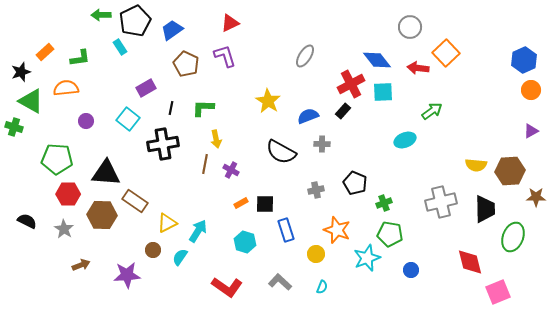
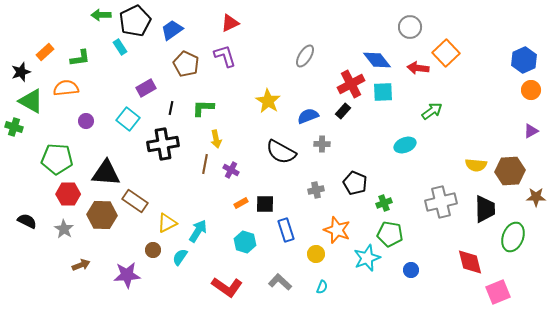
cyan ellipse at (405, 140): moved 5 px down
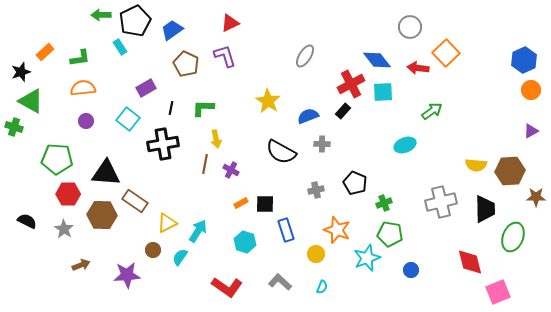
orange semicircle at (66, 88): moved 17 px right
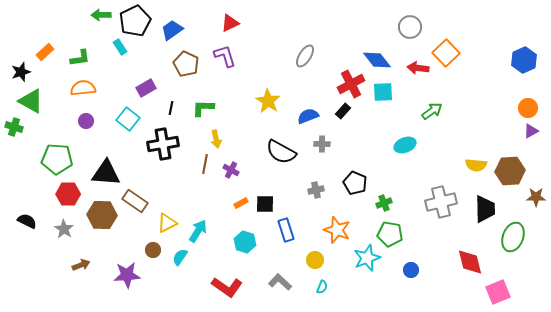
orange circle at (531, 90): moved 3 px left, 18 px down
yellow circle at (316, 254): moved 1 px left, 6 px down
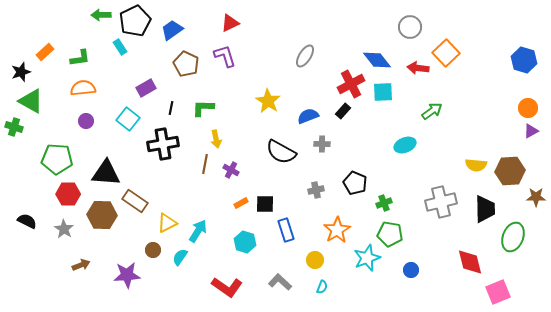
blue hexagon at (524, 60): rotated 20 degrees counterclockwise
orange star at (337, 230): rotated 20 degrees clockwise
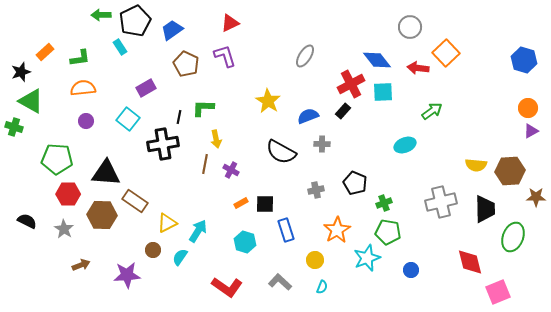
black line at (171, 108): moved 8 px right, 9 px down
green pentagon at (390, 234): moved 2 px left, 2 px up
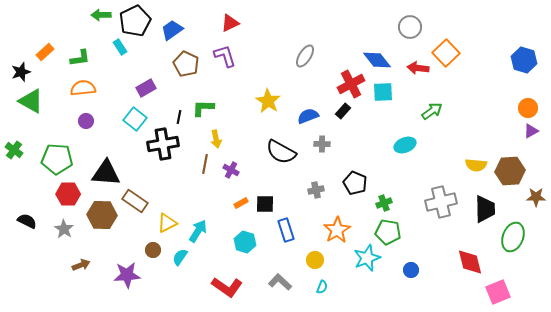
cyan square at (128, 119): moved 7 px right
green cross at (14, 127): moved 23 px down; rotated 18 degrees clockwise
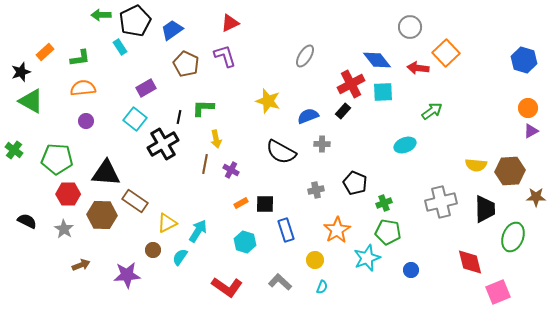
yellow star at (268, 101): rotated 15 degrees counterclockwise
black cross at (163, 144): rotated 20 degrees counterclockwise
